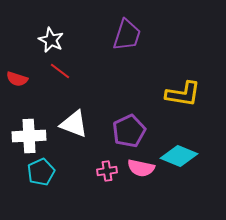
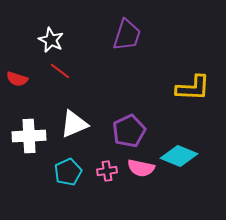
yellow L-shape: moved 10 px right, 6 px up; rotated 6 degrees counterclockwise
white triangle: rotated 44 degrees counterclockwise
cyan pentagon: moved 27 px right
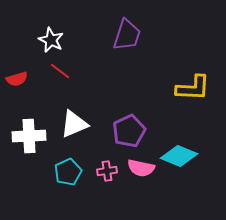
red semicircle: rotated 35 degrees counterclockwise
